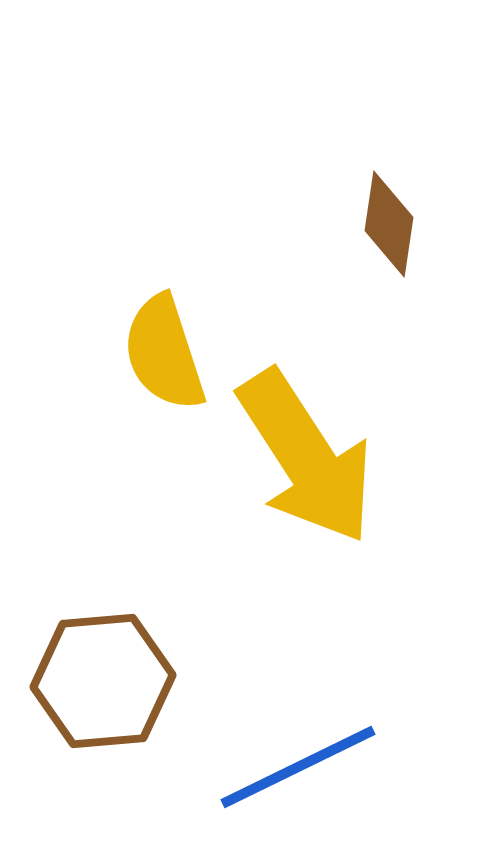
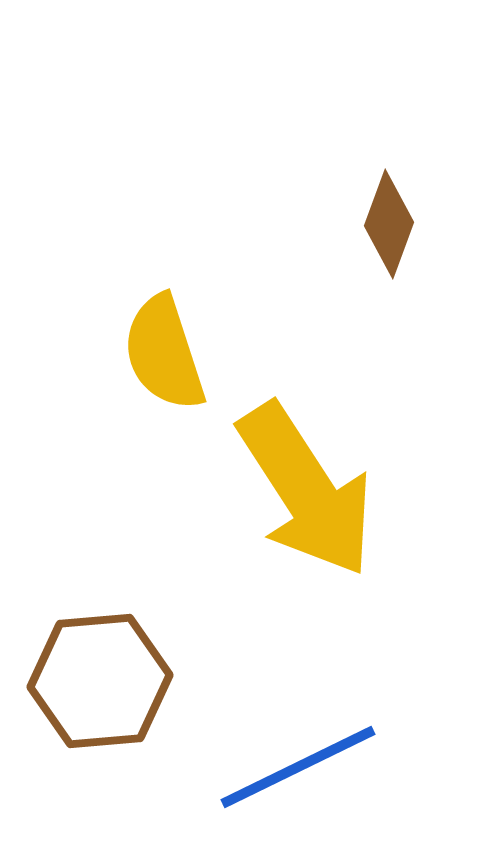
brown diamond: rotated 12 degrees clockwise
yellow arrow: moved 33 px down
brown hexagon: moved 3 px left
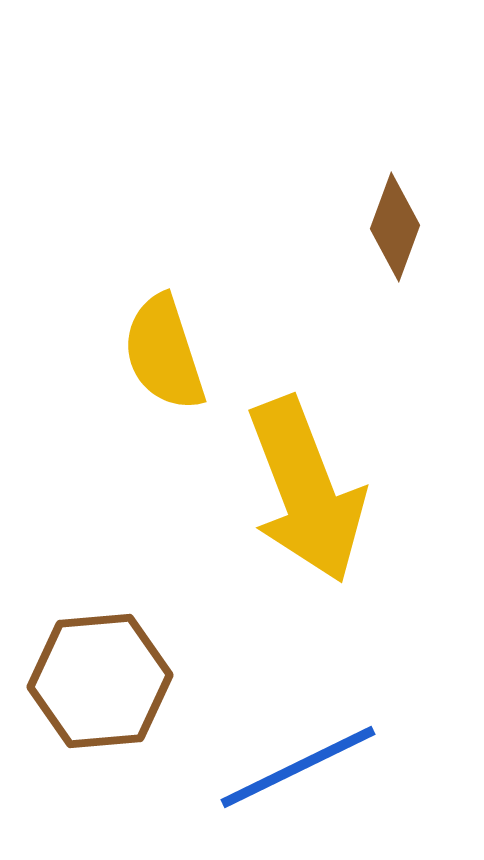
brown diamond: moved 6 px right, 3 px down
yellow arrow: rotated 12 degrees clockwise
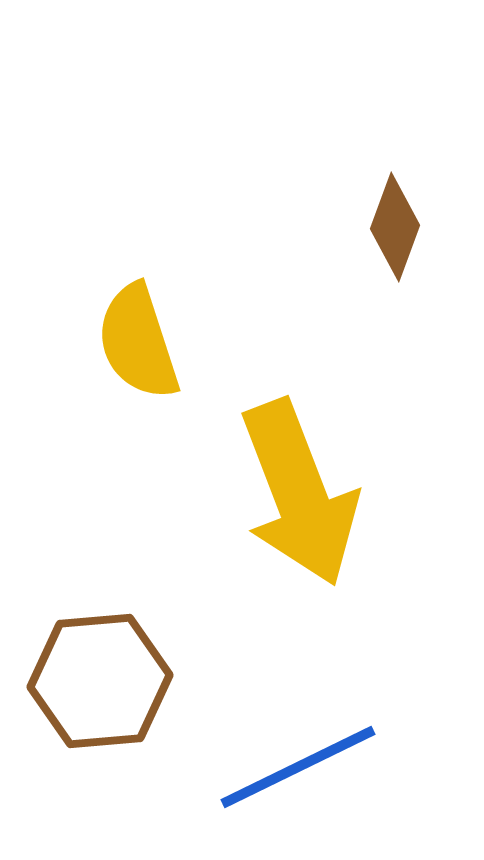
yellow semicircle: moved 26 px left, 11 px up
yellow arrow: moved 7 px left, 3 px down
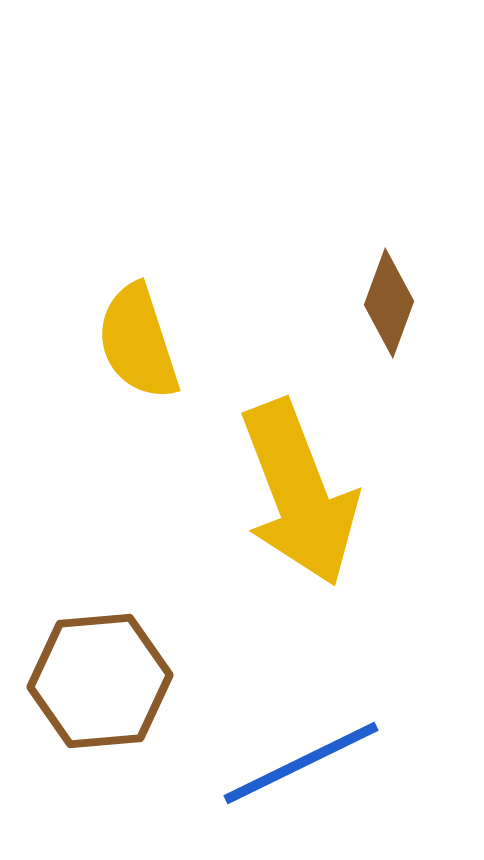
brown diamond: moved 6 px left, 76 px down
blue line: moved 3 px right, 4 px up
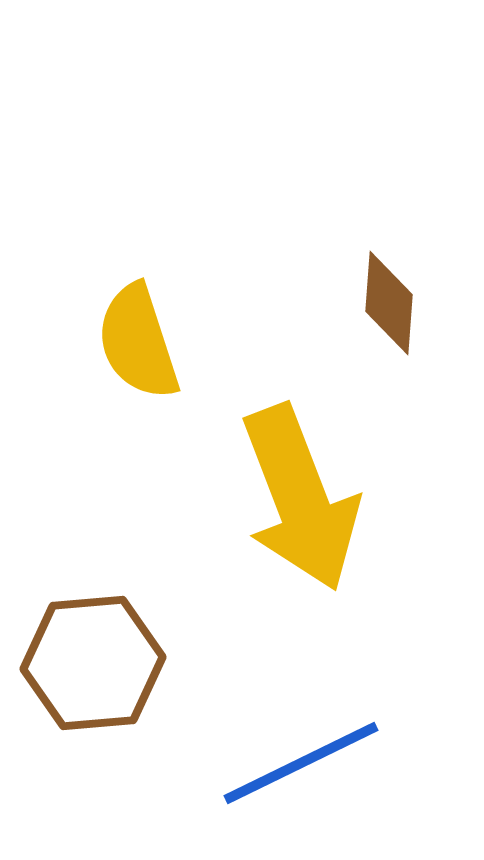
brown diamond: rotated 16 degrees counterclockwise
yellow arrow: moved 1 px right, 5 px down
brown hexagon: moved 7 px left, 18 px up
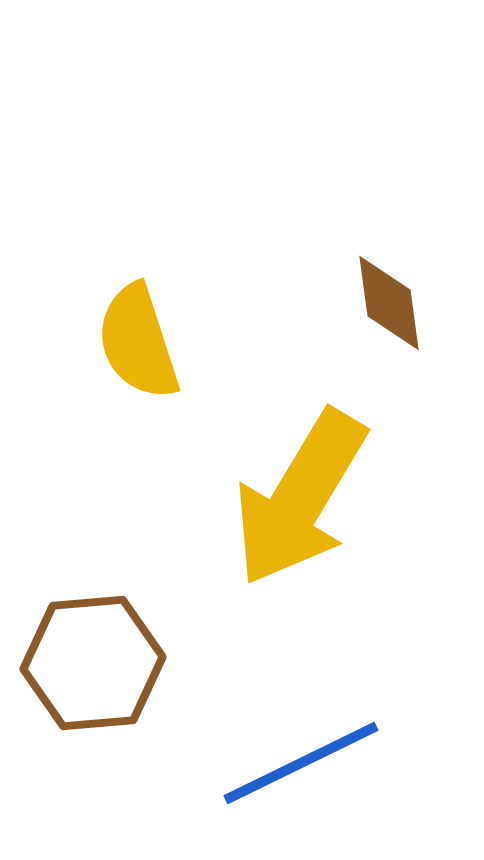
brown diamond: rotated 12 degrees counterclockwise
yellow arrow: rotated 52 degrees clockwise
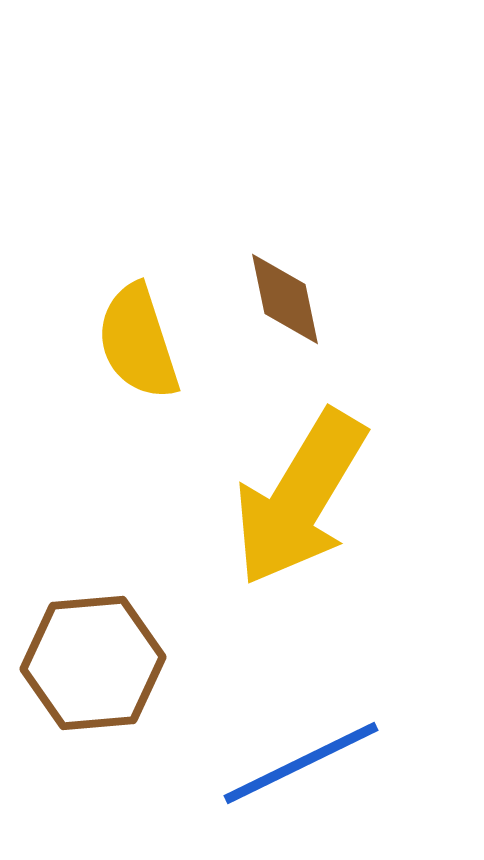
brown diamond: moved 104 px left, 4 px up; rotated 4 degrees counterclockwise
